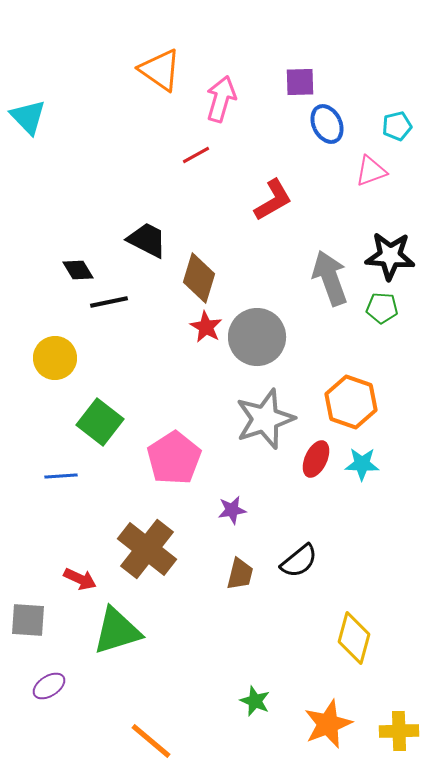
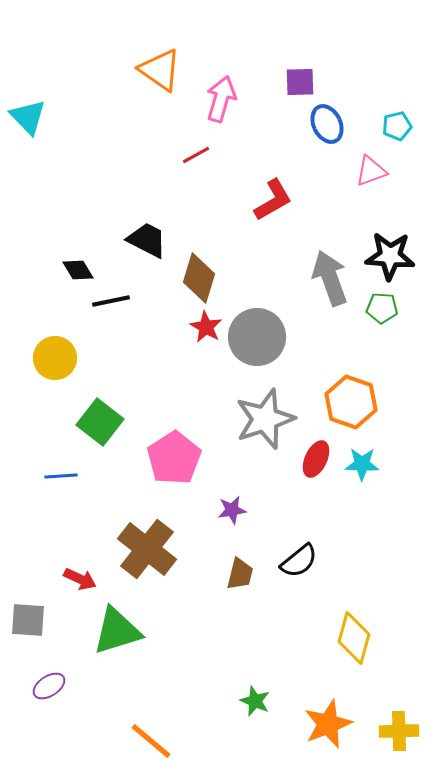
black line: moved 2 px right, 1 px up
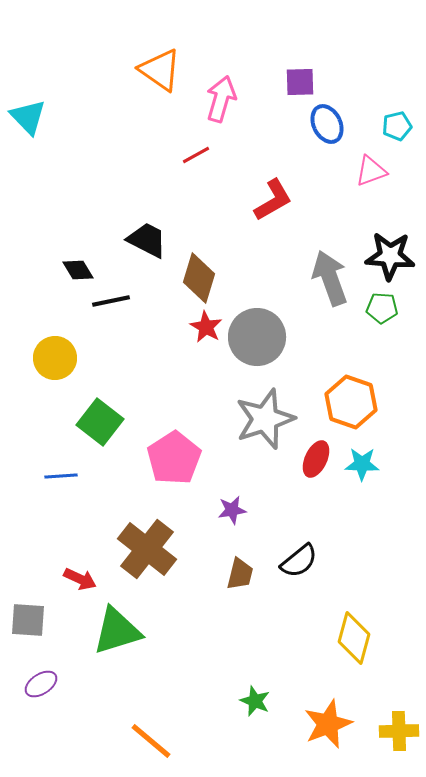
purple ellipse: moved 8 px left, 2 px up
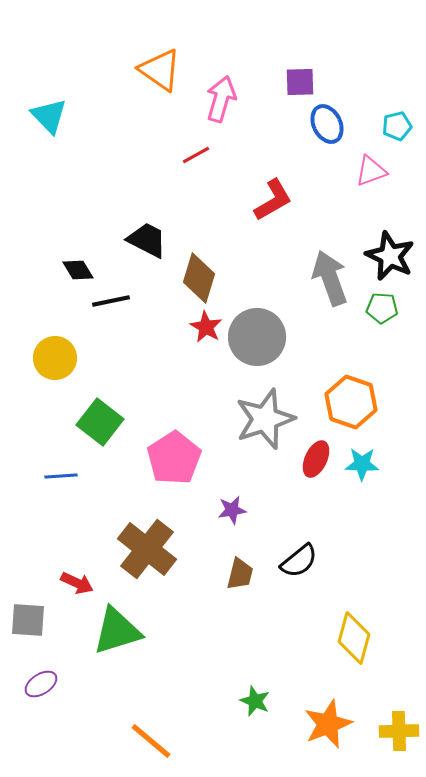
cyan triangle: moved 21 px right, 1 px up
black star: rotated 21 degrees clockwise
red arrow: moved 3 px left, 4 px down
